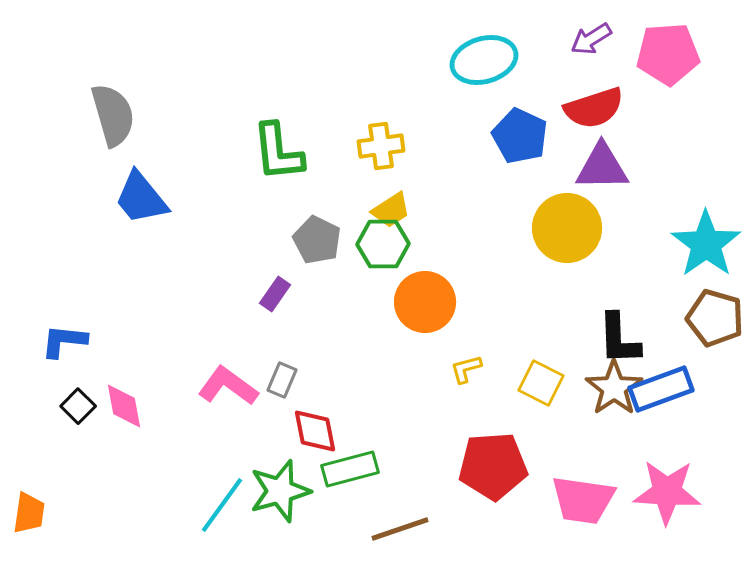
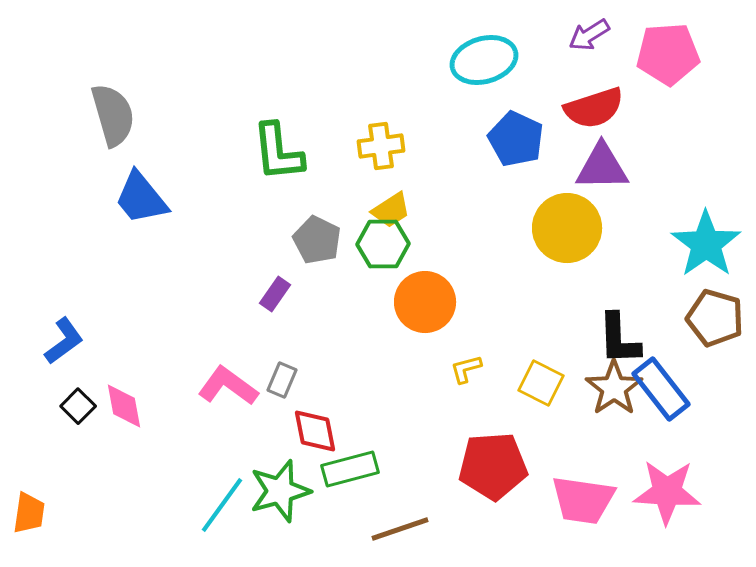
purple arrow: moved 2 px left, 4 px up
blue pentagon: moved 4 px left, 3 px down
blue L-shape: rotated 138 degrees clockwise
blue rectangle: rotated 72 degrees clockwise
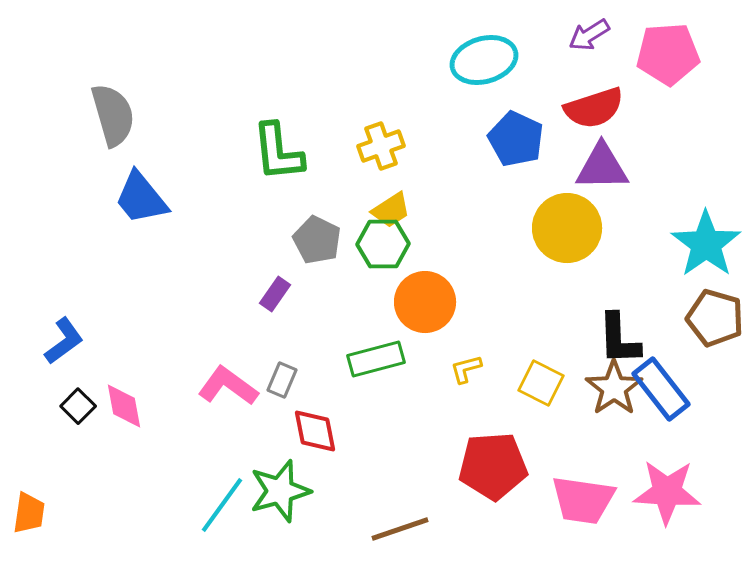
yellow cross: rotated 12 degrees counterclockwise
green rectangle: moved 26 px right, 110 px up
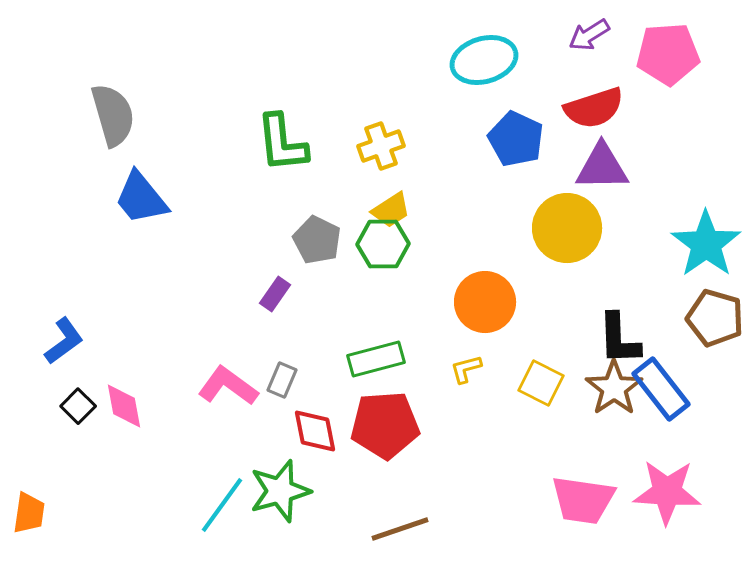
green L-shape: moved 4 px right, 9 px up
orange circle: moved 60 px right
red pentagon: moved 108 px left, 41 px up
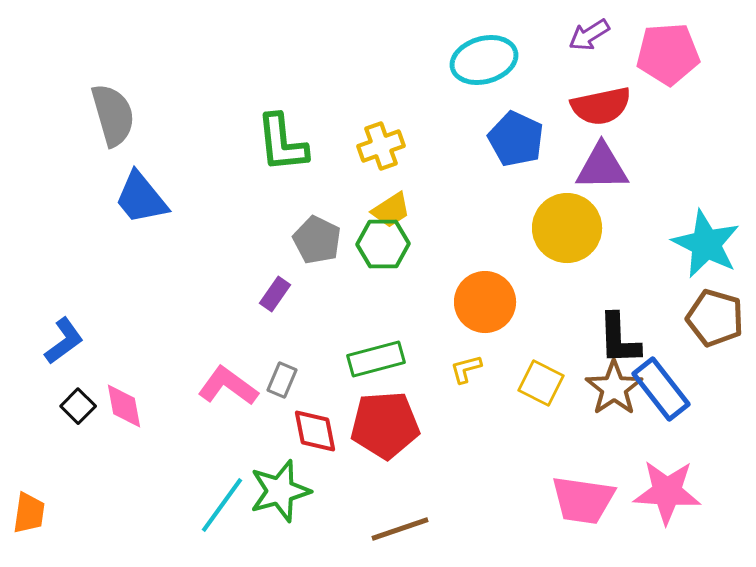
red semicircle: moved 7 px right, 2 px up; rotated 6 degrees clockwise
cyan star: rotated 10 degrees counterclockwise
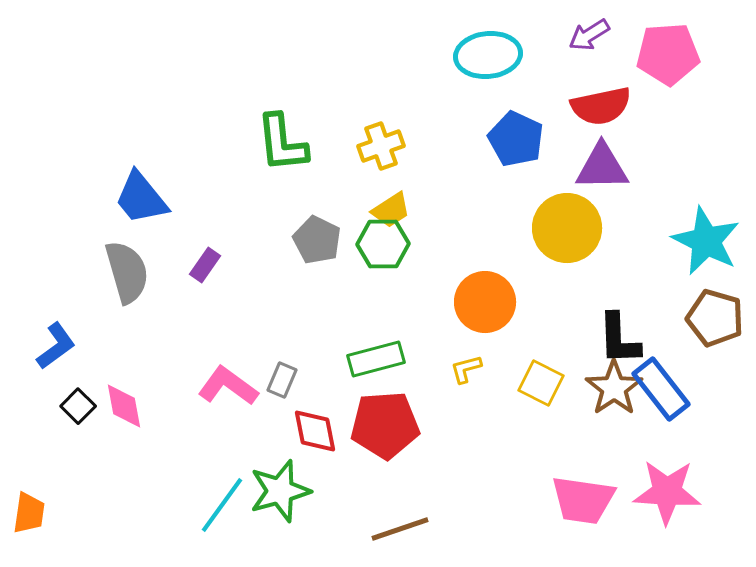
cyan ellipse: moved 4 px right, 5 px up; rotated 10 degrees clockwise
gray semicircle: moved 14 px right, 157 px down
cyan star: moved 3 px up
purple rectangle: moved 70 px left, 29 px up
blue L-shape: moved 8 px left, 5 px down
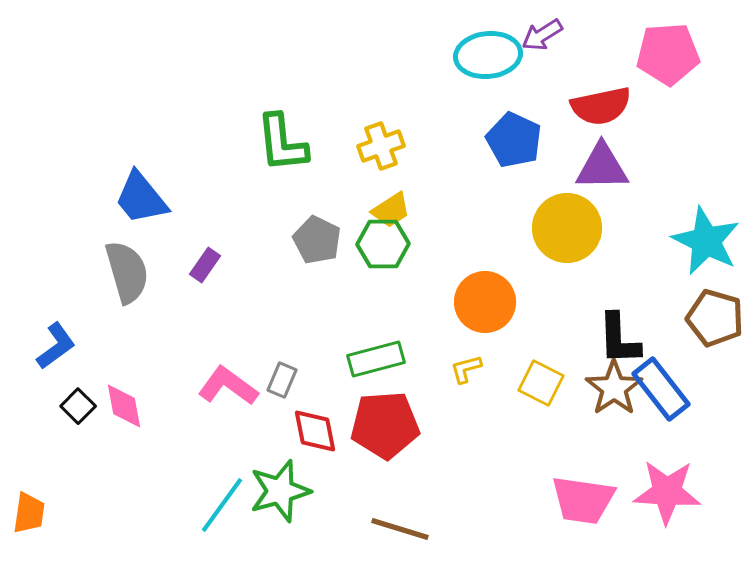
purple arrow: moved 47 px left
blue pentagon: moved 2 px left, 1 px down
brown line: rotated 36 degrees clockwise
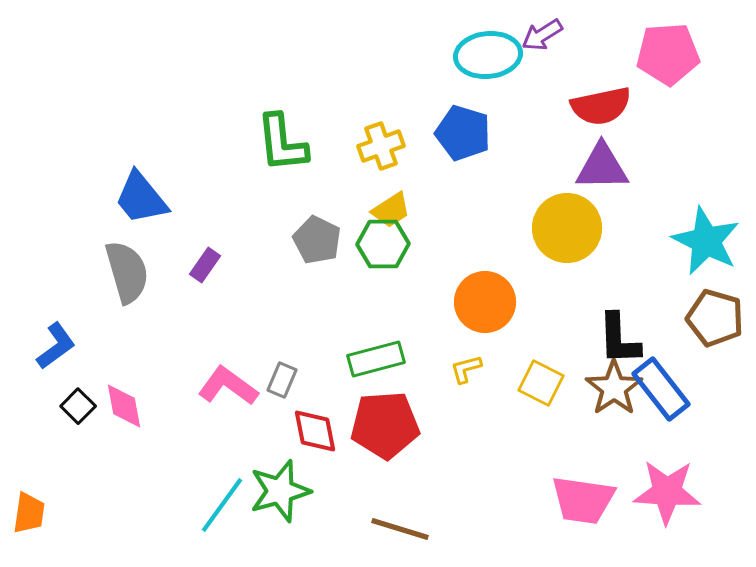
blue pentagon: moved 51 px left, 7 px up; rotated 8 degrees counterclockwise
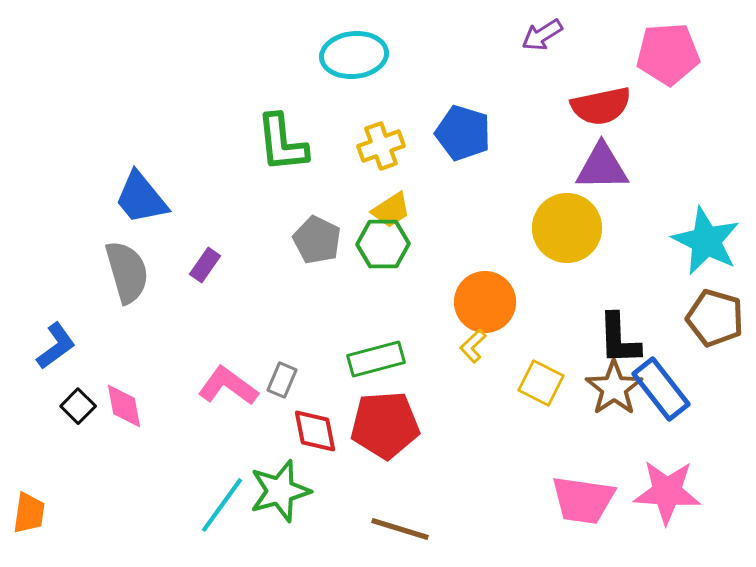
cyan ellipse: moved 134 px left
yellow L-shape: moved 7 px right, 23 px up; rotated 28 degrees counterclockwise
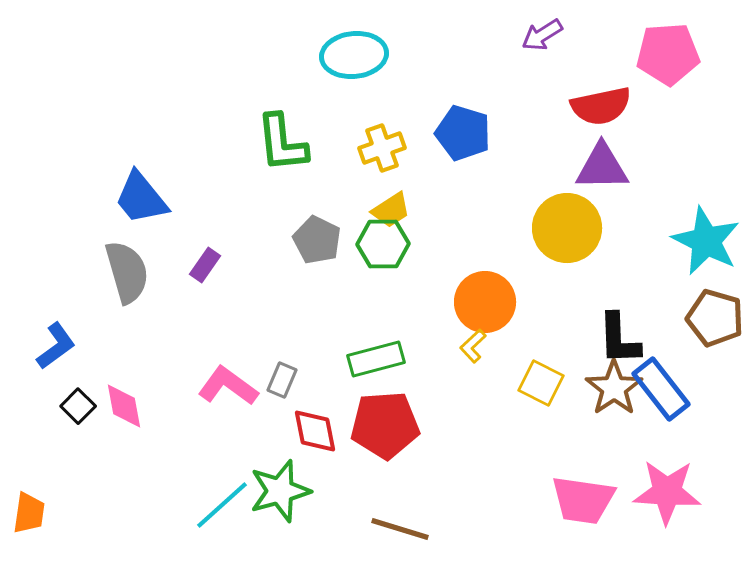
yellow cross: moved 1 px right, 2 px down
cyan line: rotated 12 degrees clockwise
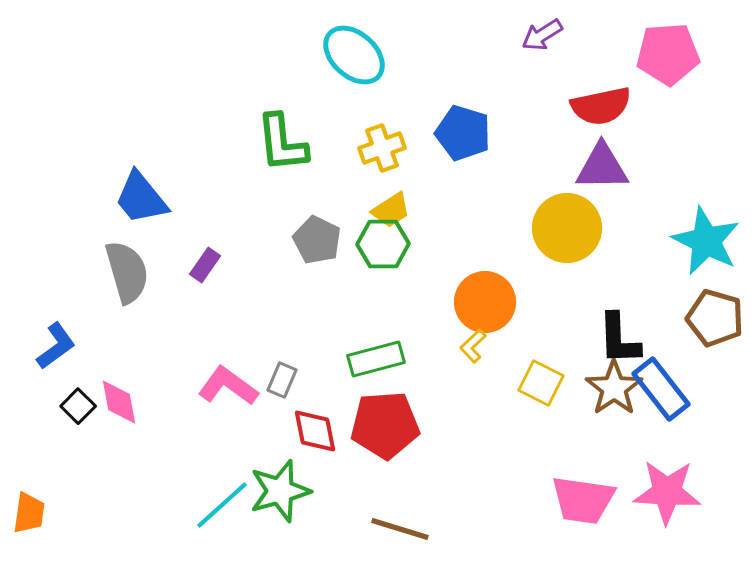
cyan ellipse: rotated 48 degrees clockwise
pink diamond: moved 5 px left, 4 px up
